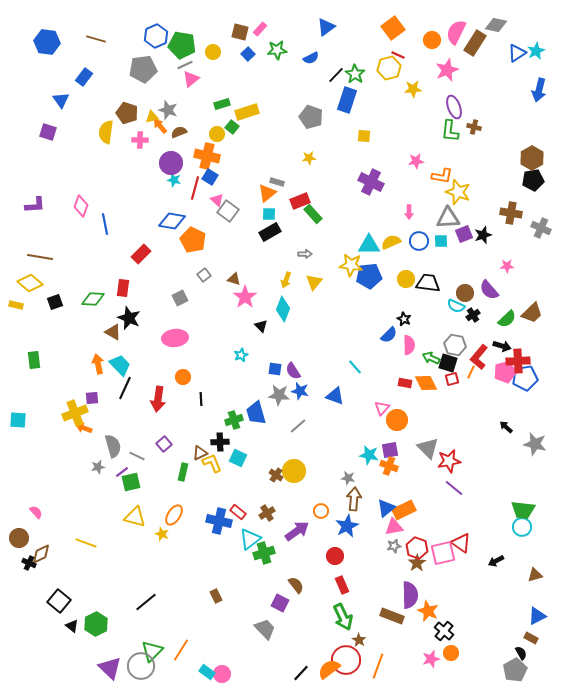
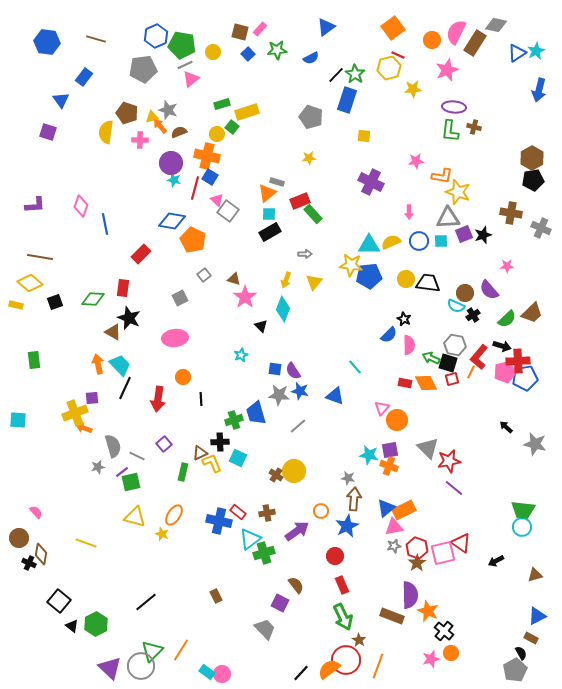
purple ellipse at (454, 107): rotated 65 degrees counterclockwise
brown cross at (267, 513): rotated 21 degrees clockwise
brown diamond at (41, 554): rotated 55 degrees counterclockwise
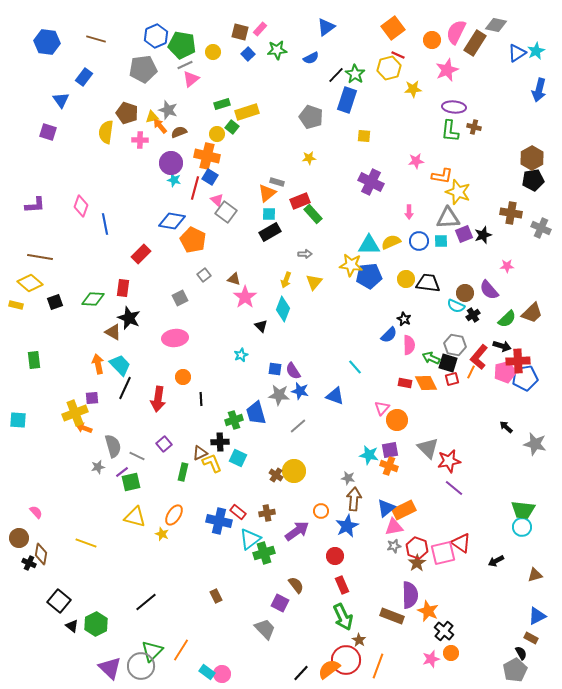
gray square at (228, 211): moved 2 px left, 1 px down
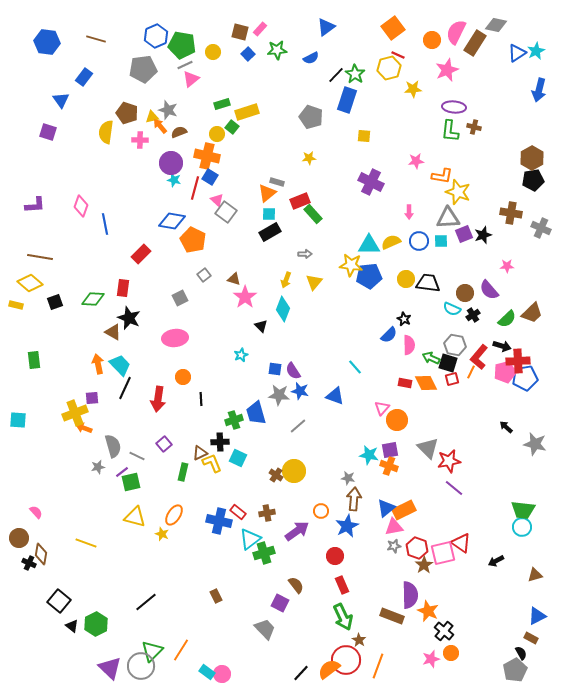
cyan semicircle at (456, 306): moved 4 px left, 3 px down
brown star at (417, 563): moved 7 px right, 2 px down
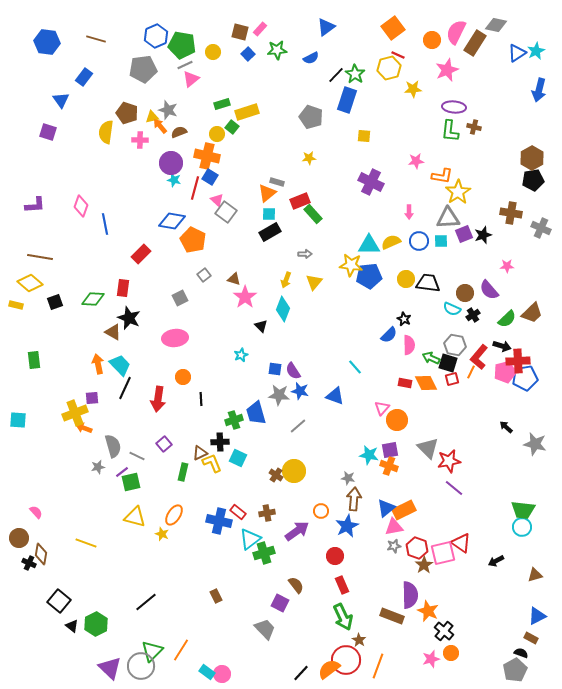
yellow star at (458, 192): rotated 20 degrees clockwise
black semicircle at (521, 653): rotated 40 degrees counterclockwise
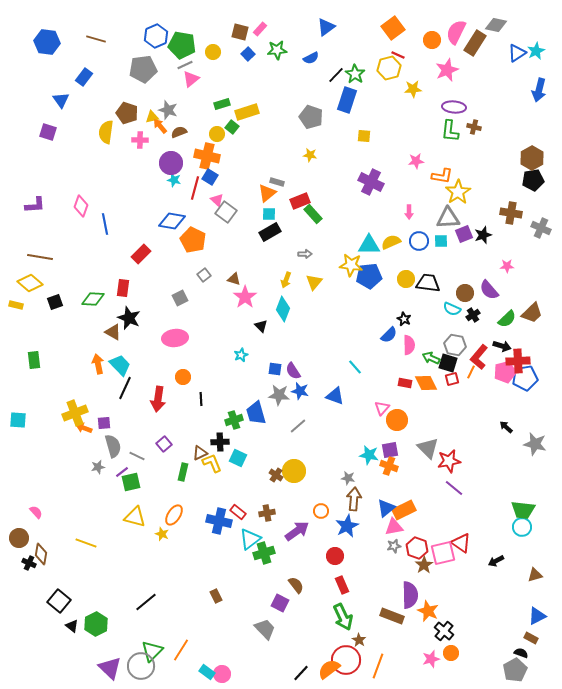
yellow star at (309, 158): moved 1 px right, 3 px up; rotated 16 degrees clockwise
purple square at (92, 398): moved 12 px right, 25 px down
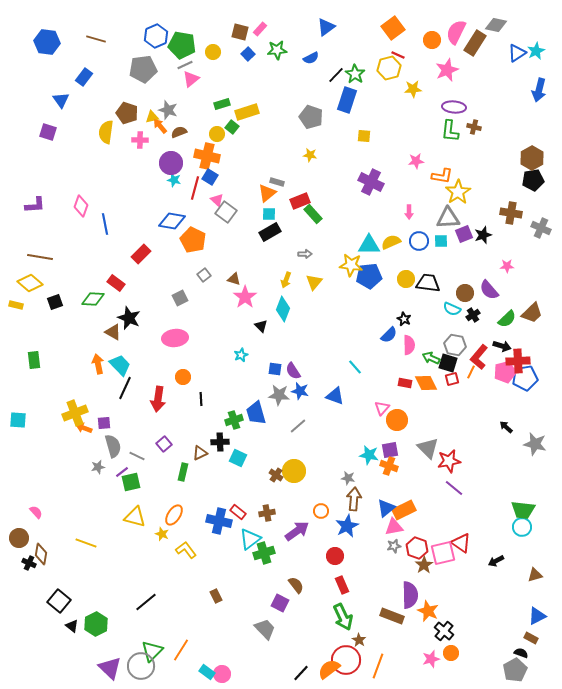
red rectangle at (123, 288): moved 7 px left, 5 px up; rotated 60 degrees counterclockwise
yellow L-shape at (212, 463): moved 26 px left, 87 px down; rotated 15 degrees counterclockwise
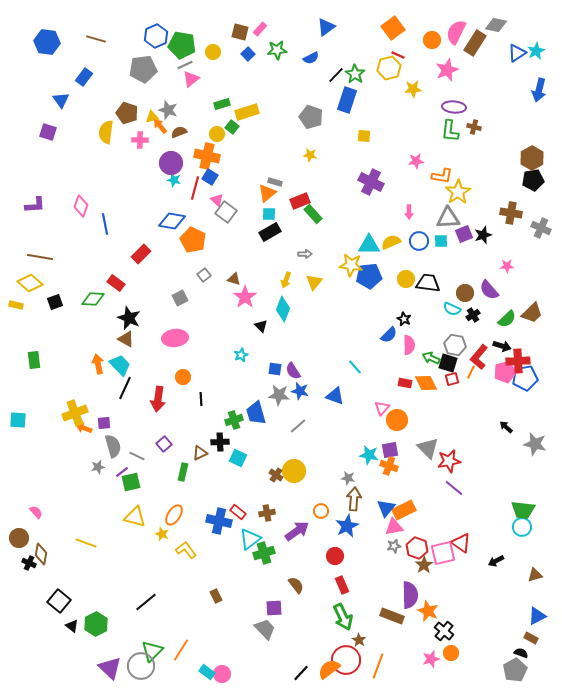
gray rectangle at (277, 182): moved 2 px left
brown triangle at (113, 332): moved 13 px right, 7 px down
blue triangle at (386, 508): rotated 12 degrees counterclockwise
purple square at (280, 603): moved 6 px left, 5 px down; rotated 30 degrees counterclockwise
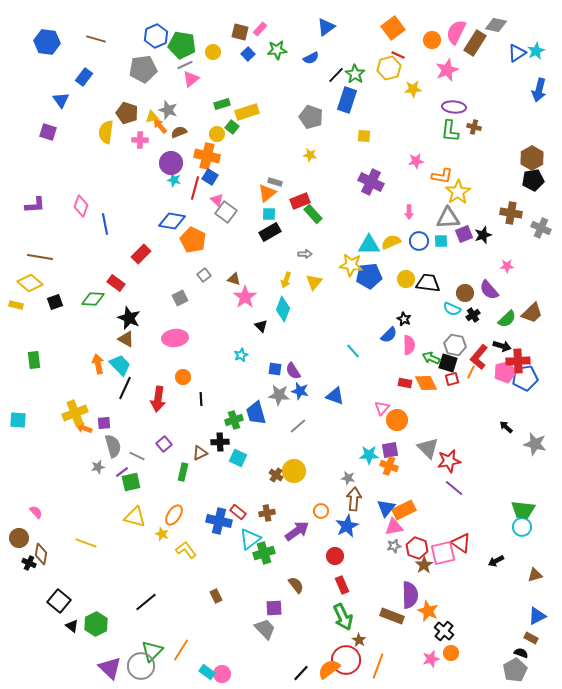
cyan line at (355, 367): moved 2 px left, 16 px up
cyan star at (369, 455): rotated 12 degrees counterclockwise
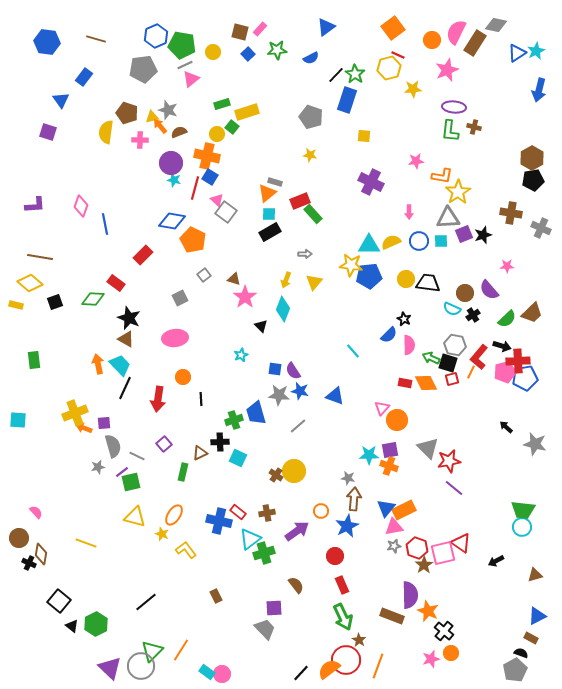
red rectangle at (141, 254): moved 2 px right, 1 px down
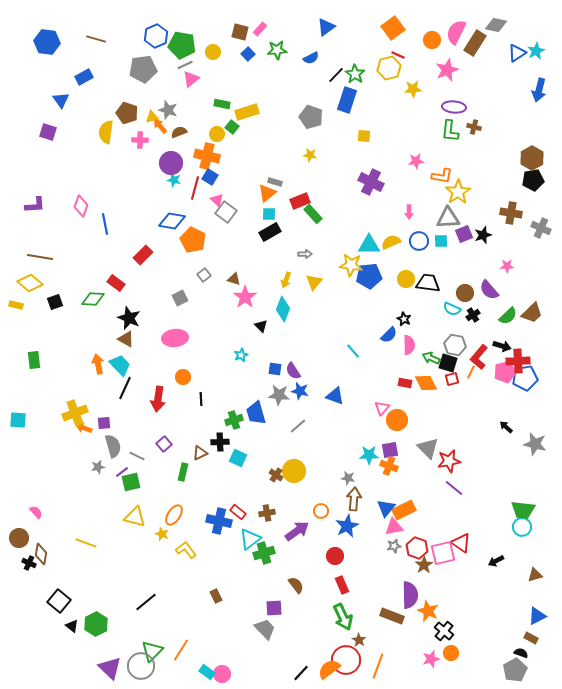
blue rectangle at (84, 77): rotated 24 degrees clockwise
green rectangle at (222, 104): rotated 28 degrees clockwise
green semicircle at (507, 319): moved 1 px right, 3 px up
